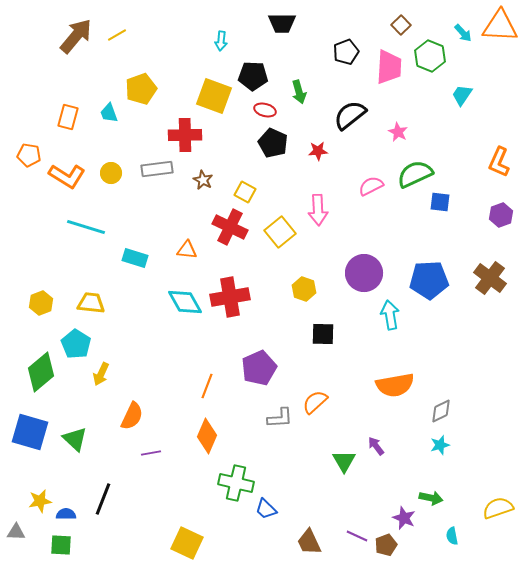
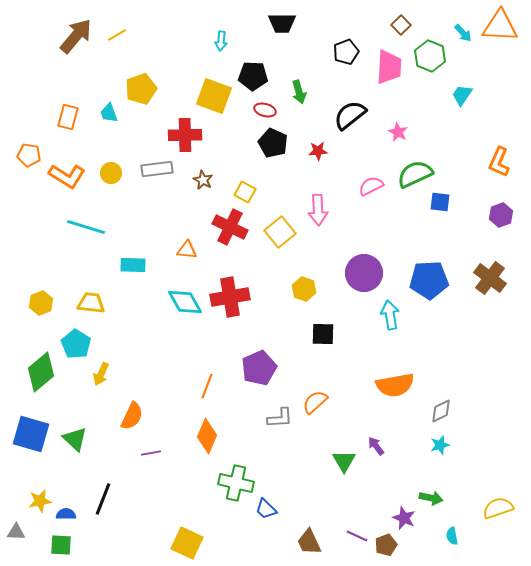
cyan rectangle at (135, 258): moved 2 px left, 7 px down; rotated 15 degrees counterclockwise
blue square at (30, 432): moved 1 px right, 2 px down
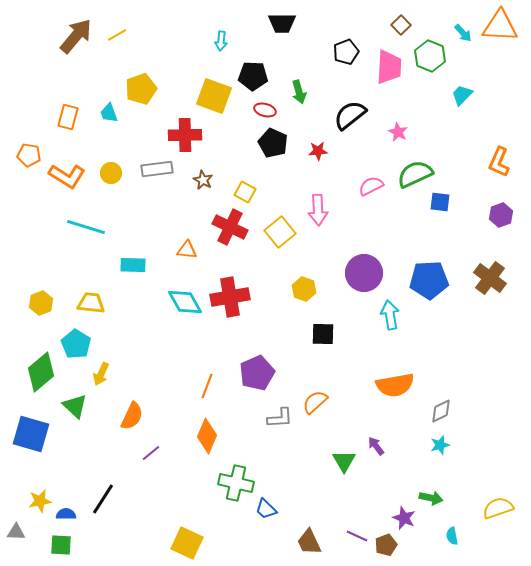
cyan trapezoid at (462, 95): rotated 10 degrees clockwise
purple pentagon at (259, 368): moved 2 px left, 5 px down
green triangle at (75, 439): moved 33 px up
purple line at (151, 453): rotated 30 degrees counterclockwise
black line at (103, 499): rotated 12 degrees clockwise
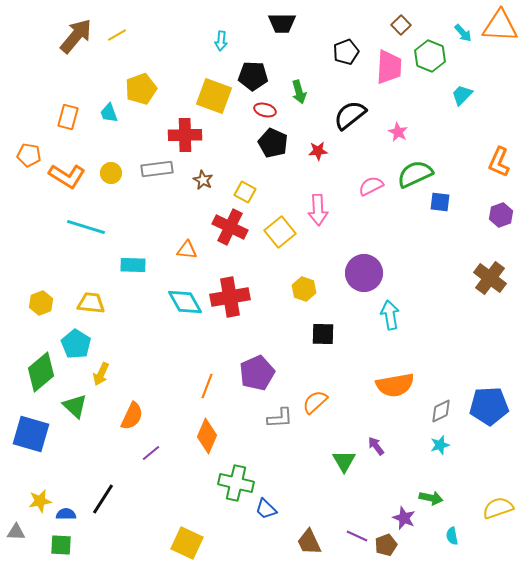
blue pentagon at (429, 280): moved 60 px right, 126 px down
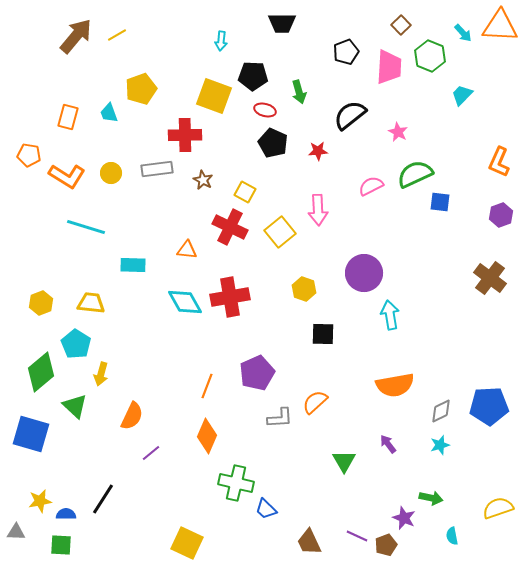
yellow arrow at (101, 374): rotated 10 degrees counterclockwise
purple arrow at (376, 446): moved 12 px right, 2 px up
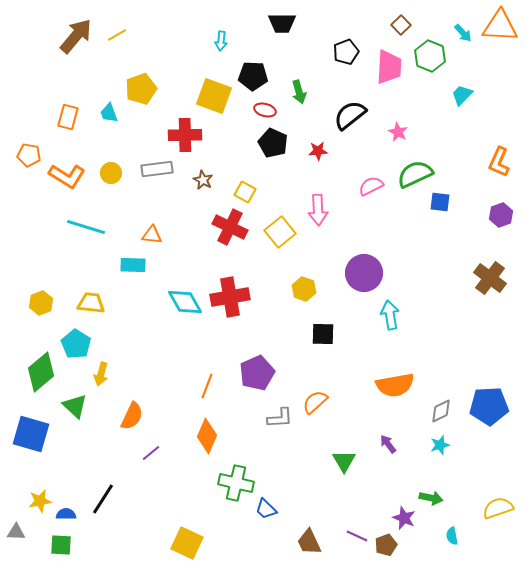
orange triangle at (187, 250): moved 35 px left, 15 px up
